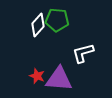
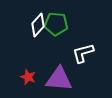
green pentagon: moved 1 px left, 4 px down
red star: moved 9 px left, 1 px down
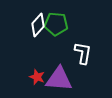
white L-shape: rotated 115 degrees clockwise
red star: moved 9 px right
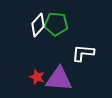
white L-shape: rotated 95 degrees counterclockwise
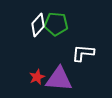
red star: rotated 28 degrees clockwise
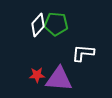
red star: moved 2 px up; rotated 21 degrees clockwise
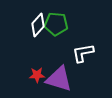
white L-shape: rotated 15 degrees counterclockwise
purple triangle: rotated 12 degrees clockwise
